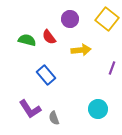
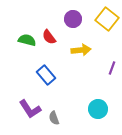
purple circle: moved 3 px right
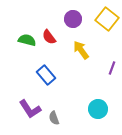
yellow arrow: rotated 120 degrees counterclockwise
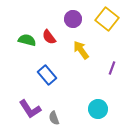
blue rectangle: moved 1 px right
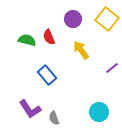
red semicircle: rotated 14 degrees clockwise
purple line: rotated 32 degrees clockwise
cyan circle: moved 1 px right, 3 px down
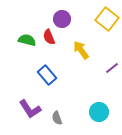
purple circle: moved 11 px left
gray semicircle: moved 3 px right
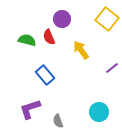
blue rectangle: moved 2 px left
purple L-shape: rotated 105 degrees clockwise
gray semicircle: moved 1 px right, 3 px down
